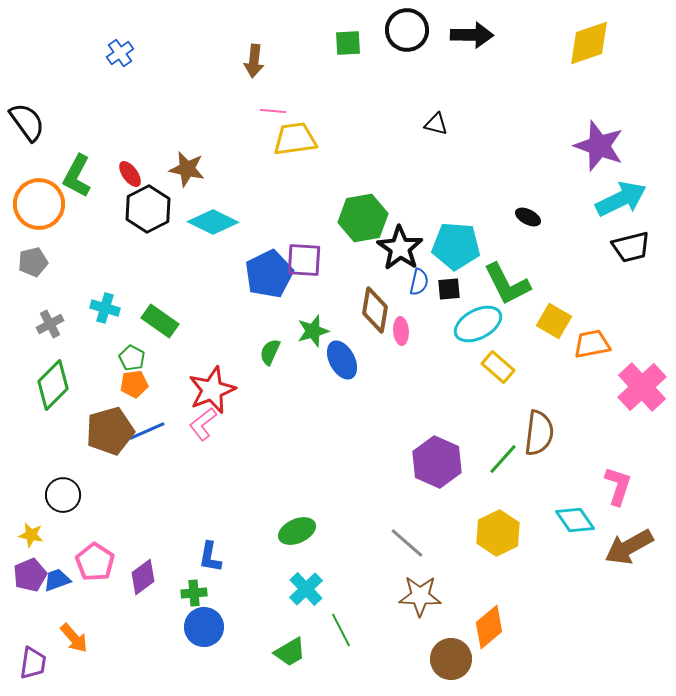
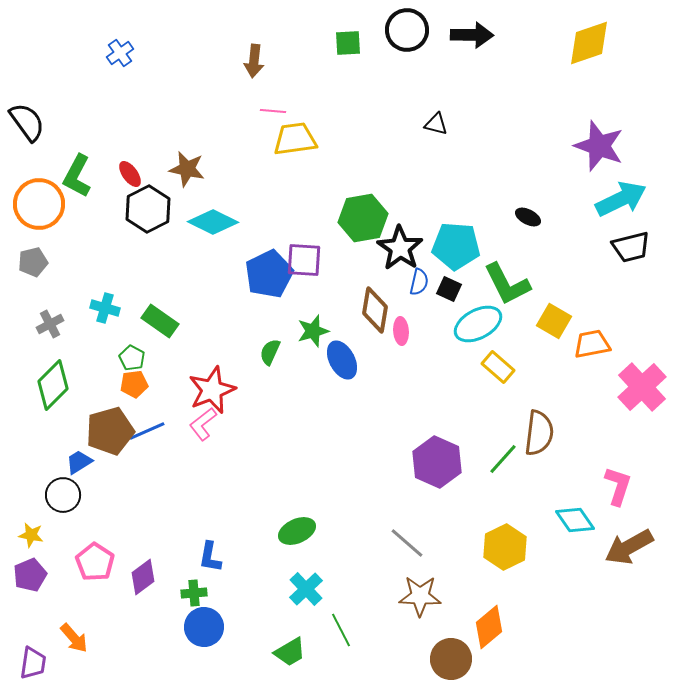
black square at (449, 289): rotated 30 degrees clockwise
yellow hexagon at (498, 533): moved 7 px right, 14 px down
blue trapezoid at (57, 580): moved 22 px right, 118 px up; rotated 12 degrees counterclockwise
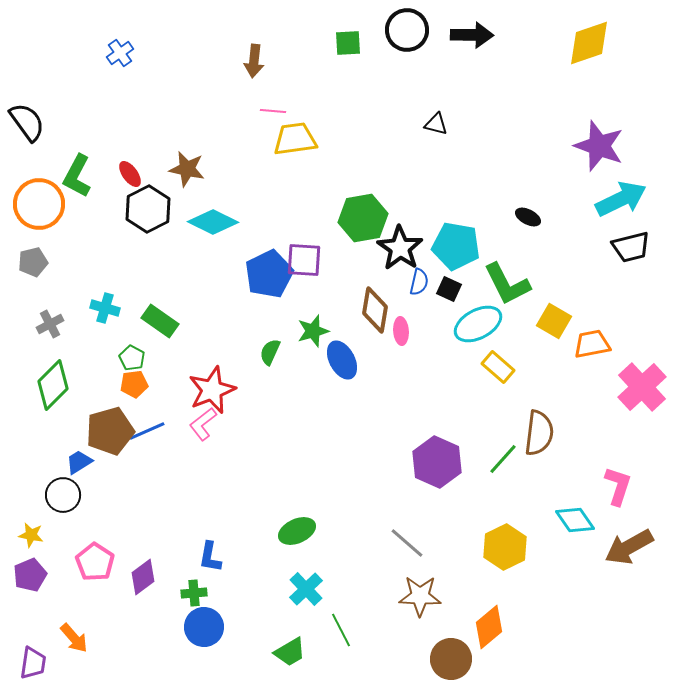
cyan pentagon at (456, 246): rotated 6 degrees clockwise
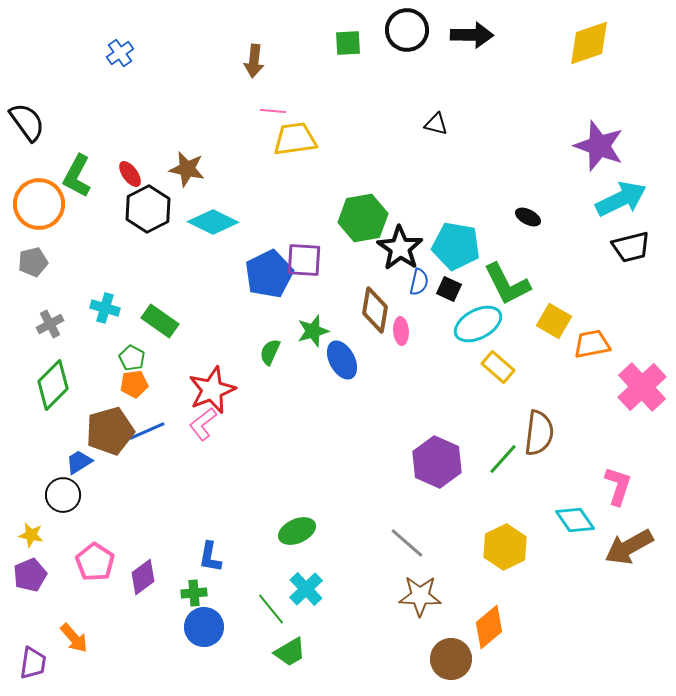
green line at (341, 630): moved 70 px left, 21 px up; rotated 12 degrees counterclockwise
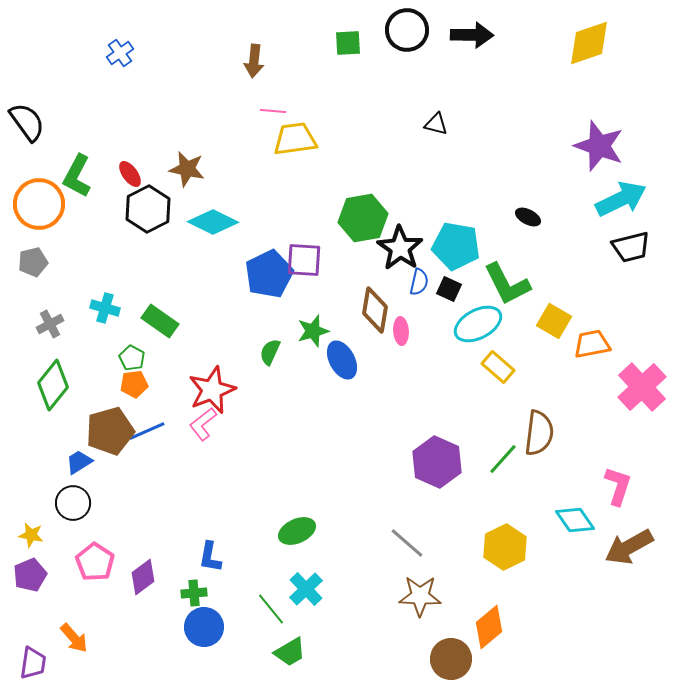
green diamond at (53, 385): rotated 6 degrees counterclockwise
black circle at (63, 495): moved 10 px right, 8 px down
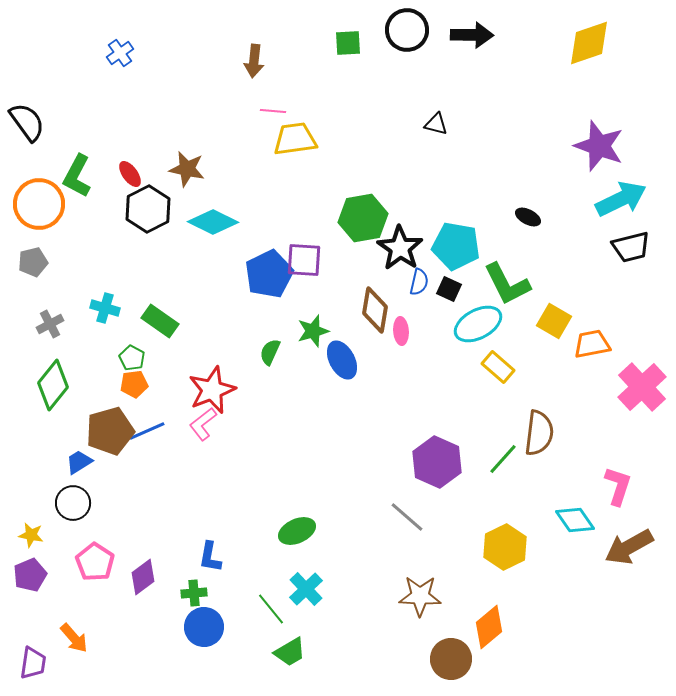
gray line at (407, 543): moved 26 px up
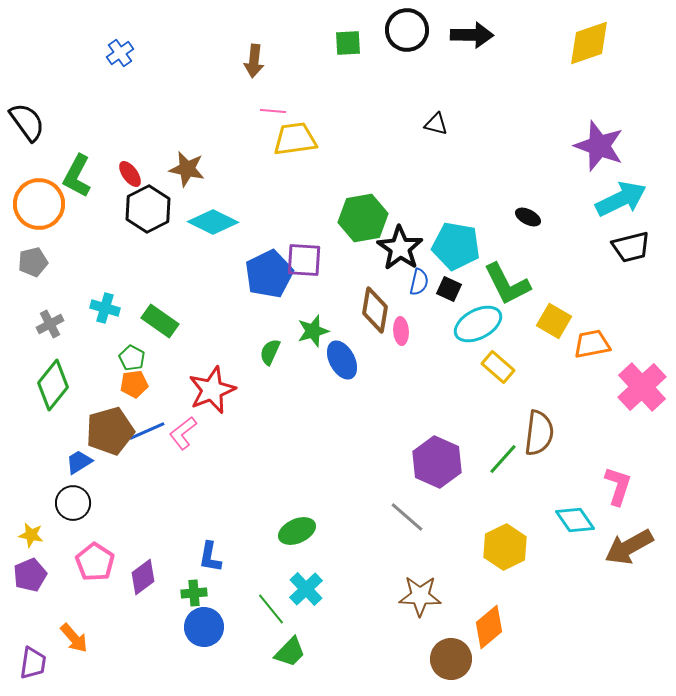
pink L-shape at (203, 424): moved 20 px left, 9 px down
green trapezoid at (290, 652): rotated 16 degrees counterclockwise
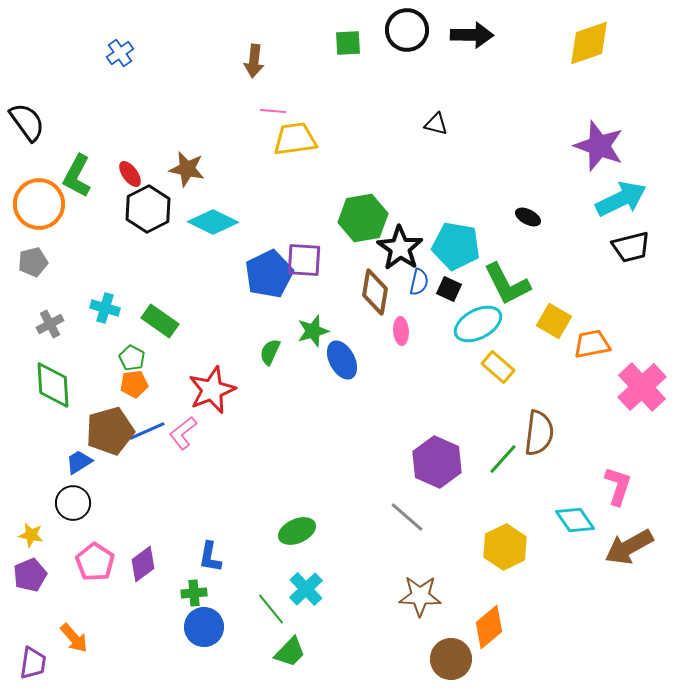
brown diamond at (375, 310): moved 18 px up
green diamond at (53, 385): rotated 42 degrees counterclockwise
purple diamond at (143, 577): moved 13 px up
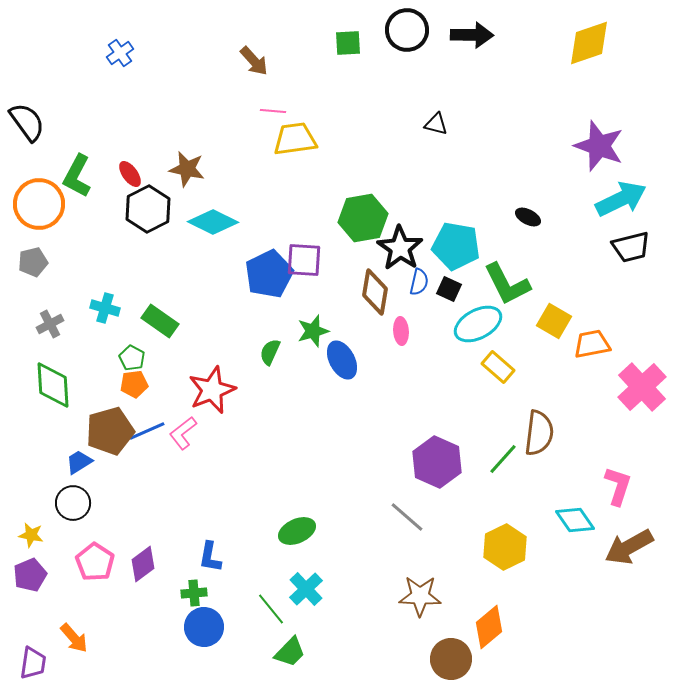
brown arrow at (254, 61): rotated 48 degrees counterclockwise
